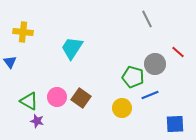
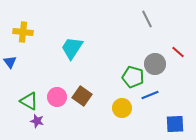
brown square: moved 1 px right, 2 px up
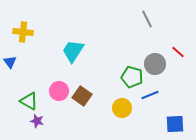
cyan trapezoid: moved 1 px right, 3 px down
green pentagon: moved 1 px left
pink circle: moved 2 px right, 6 px up
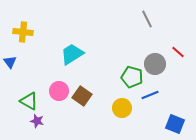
cyan trapezoid: moved 1 px left, 3 px down; rotated 25 degrees clockwise
blue square: rotated 24 degrees clockwise
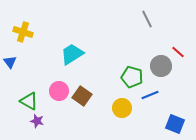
yellow cross: rotated 12 degrees clockwise
gray circle: moved 6 px right, 2 px down
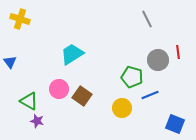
yellow cross: moved 3 px left, 13 px up
red line: rotated 40 degrees clockwise
gray circle: moved 3 px left, 6 px up
pink circle: moved 2 px up
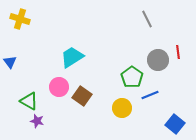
cyan trapezoid: moved 3 px down
green pentagon: rotated 20 degrees clockwise
pink circle: moved 2 px up
blue square: rotated 18 degrees clockwise
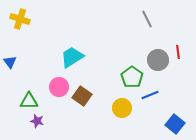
green triangle: rotated 30 degrees counterclockwise
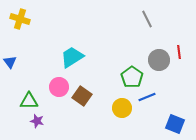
red line: moved 1 px right
gray circle: moved 1 px right
blue line: moved 3 px left, 2 px down
blue square: rotated 18 degrees counterclockwise
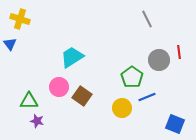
blue triangle: moved 18 px up
